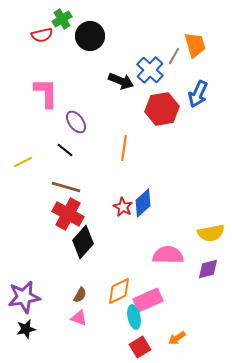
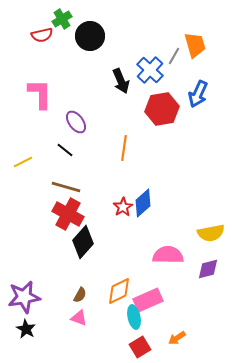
black arrow: rotated 45 degrees clockwise
pink L-shape: moved 6 px left, 1 px down
red star: rotated 12 degrees clockwise
black star: rotated 30 degrees counterclockwise
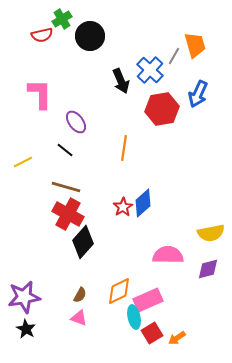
red square: moved 12 px right, 14 px up
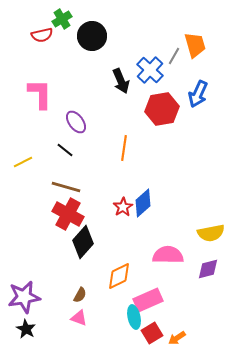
black circle: moved 2 px right
orange diamond: moved 15 px up
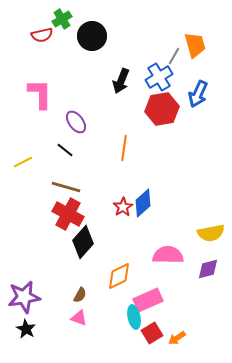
blue cross: moved 9 px right, 7 px down; rotated 16 degrees clockwise
black arrow: rotated 45 degrees clockwise
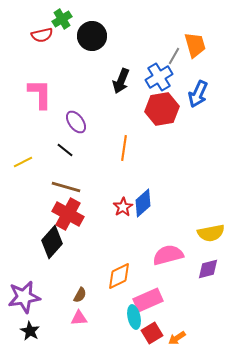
black diamond: moved 31 px left
pink semicircle: rotated 16 degrees counterclockwise
pink triangle: rotated 24 degrees counterclockwise
black star: moved 4 px right, 2 px down
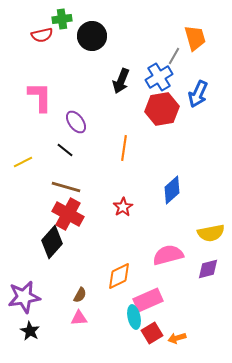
green cross: rotated 24 degrees clockwise
orange trapezoid: moved 7 px up
pink L-shape: moved 3 px down
blue diamond: moved 29 px right, 13 px up
orange arrow: rotated 18 degrees clockwise
